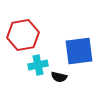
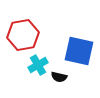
blue square: rotated 20 degrees clockwise
cyan cross: rotated 18 degrees counterclockwise
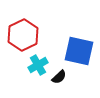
red hexagon: rotated 16 degrees counterclockwise
black semicircle: rotated 56 degrees counterclockwise
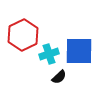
blue square: rotated 12 degrees counterclockwise
cyan cross: moved 11 px right, 11 px up; rotated 12 degrees clockwise
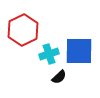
red hexagon: moved 5 px up
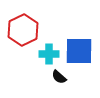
cyan cross: rotated 18 degrees clockwise
black semicircle: rotated 84 degrees clockwise
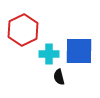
black semicircle: rotated 35 degrees clockwise
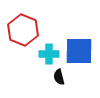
red hexagon: rotated 12 degrees counterclockwise
